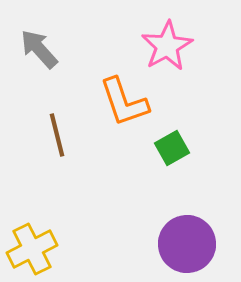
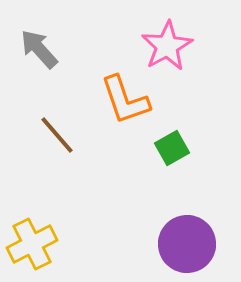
orange L-shape: moved 1 px right, 2 px up
brown line: rotated 27 degrees counterclockwise
yellow cross: moved 5 px up
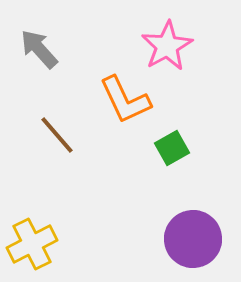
orange L-shape: rotated 6 degrees counterclockwise
purple circle: moved 6 px right, 5 px up
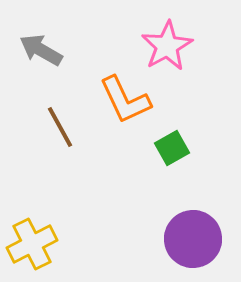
gray arrow: moved 2 px right, 1 px down; rotated 18 degrees counterclockwise
brown line: moved 3 px right, 8 px up; rotated 12 degrees clockwise
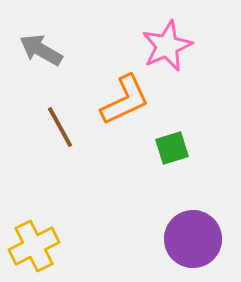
pink star: rotated 6 degrees clockwise
orange L-shape: rotated 90 degrees counterclockwise
green square: rotated 12 degrees clockwise
yellow cross: moved 2 px right, 2 px down
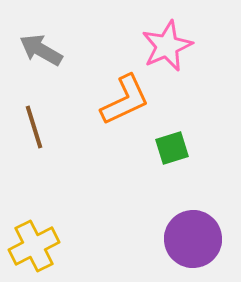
brown line: moved 26 px left; rotated 12 degrees clockwise
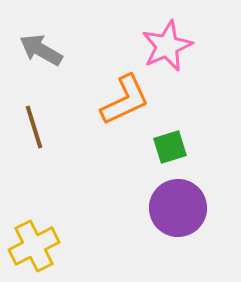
green square: moved 2 px left, 1 px up
purple circle: moved 15 px left, 31 px up
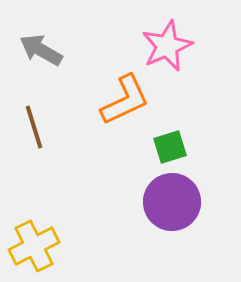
purple circle: moved 6 px left, 6 px up
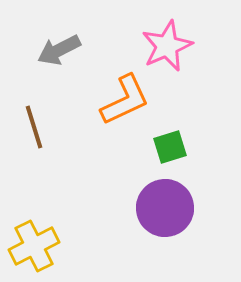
gray arrow: moved 18 px right; rotated 57 degrees counterclockwise
purple circle: moved 7 px left, 6 px down
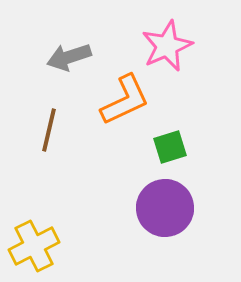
gray arrow: moved 10 px right, 7 px down; rotated 9 degrees clockwise
brown line: moved 15 px right, 3 px down; rotated 30 degrees clockwise
